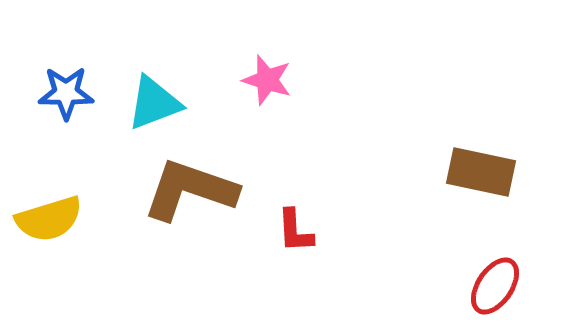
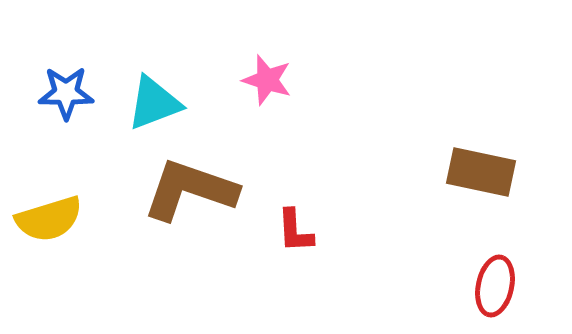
red ellipse: rotated 22 degrees counterclockwise
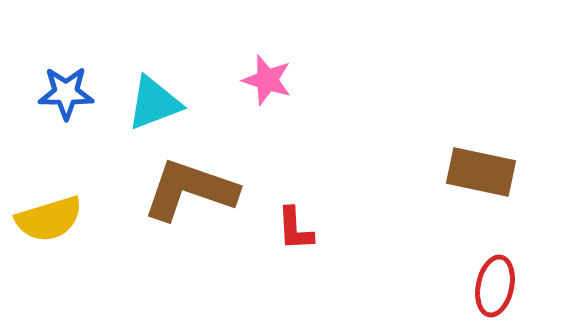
red L-shape: moved 2 px up
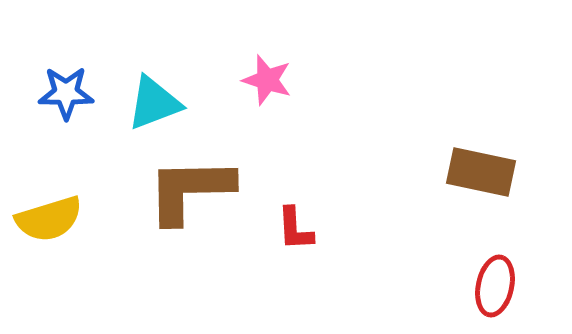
brown L-shape: rotated 20 degrees counterclockwise
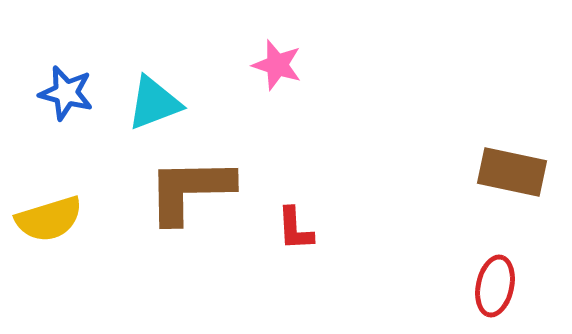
pink star: moved 10 px right, 15 px up
blue star: rotated 14 degrees clockwise
brown rectangle: moved 31 px right
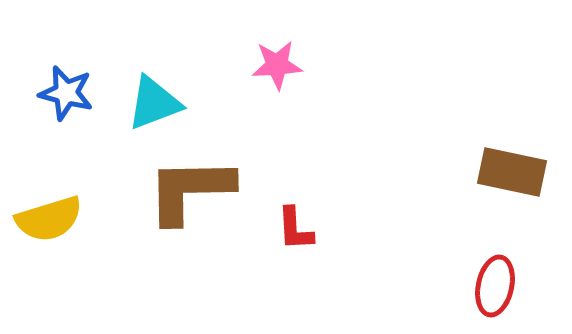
pink star: rotated 21 degrees counterclockwise
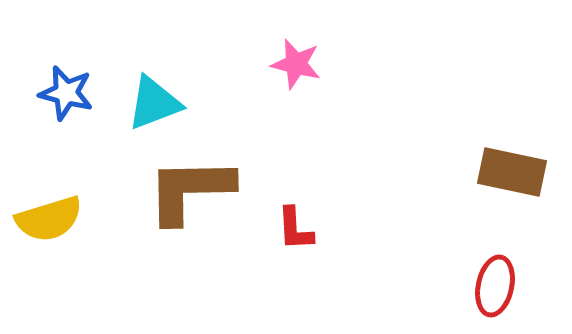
pink star: moved 19 px right, 1 px up; rotated 18 degrees clockwise
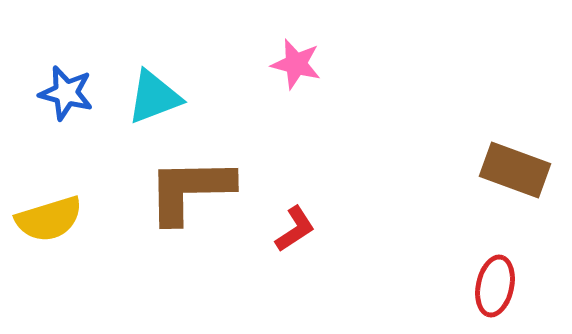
cyan triangle: moved 6 px up
brown rectangle: moved 3 px right, 2 px up; rotated 8 degrees clockwise
red L-shape: rotated 120 degrees counterclockwise
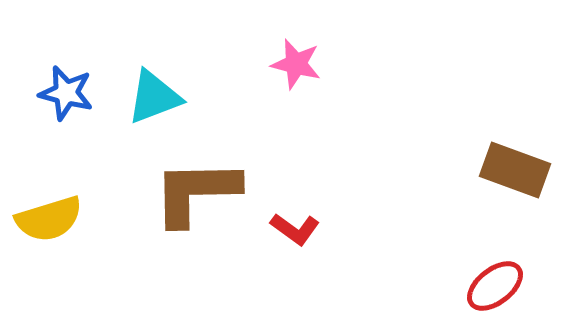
brown L-shape: moved 6 px right, 2 px down
red L-shape: rotated 69 degrees clockwise
red ellipse: rotated 40 degrees clockwise
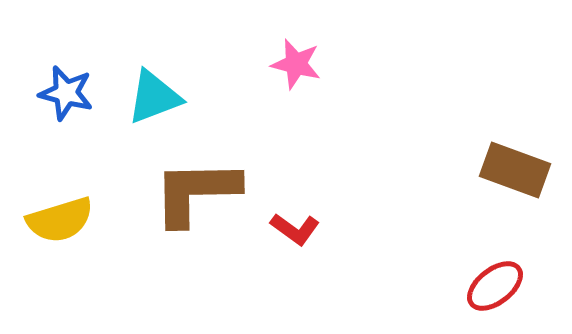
yellow semicircle: moved 11 px right, 1 px down
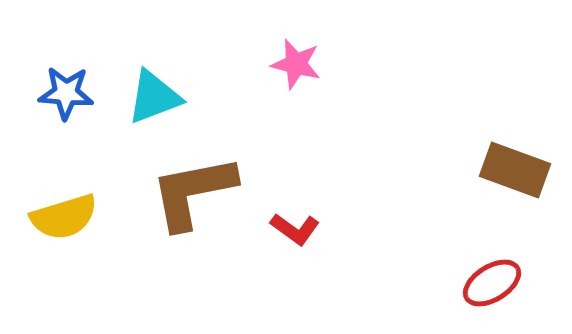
blue star: rotated 10 degrees counterclockwise
brown L-shape: moved 3 px left; rotated 10 degrees counterclockwise
yellow semicircle: moved 4 px right, 3 px up
red ellipse: moved 3 px left, 3 px up; rotated 6 degrees clockwise
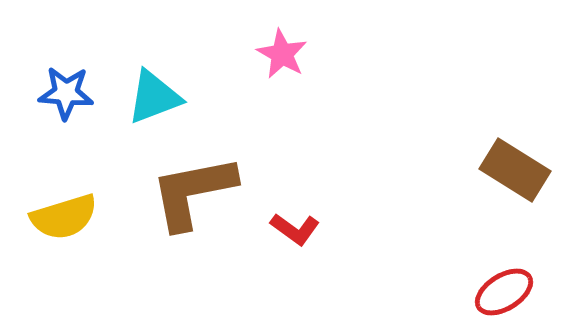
pink star: moved 14 px left, 10 px up; rotated 15 degrees clockwise
brown rectangle: rotated 12 degrees clockwise
red ellipse: moved 12 px right, 9 px down
